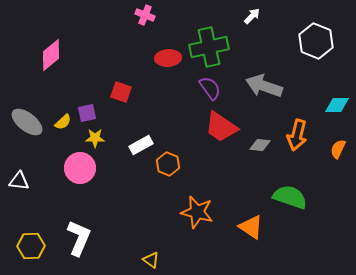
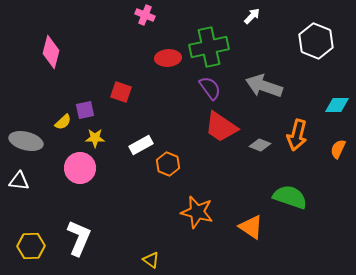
pink diamond: moved 3 px up; rotated 36 degrees counterclockwise
purple square: moved 2 px left, 3 px up
gray ellipse: moved 1 px left, 19 px down; rotated 24 degrees counterclockwise
gray diamond: rotated 15 degrees clockwise
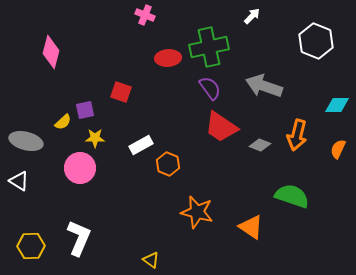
white triangle: rotated 25 degrees clockwise
green semicircle: moved 2 px right, 1 px up
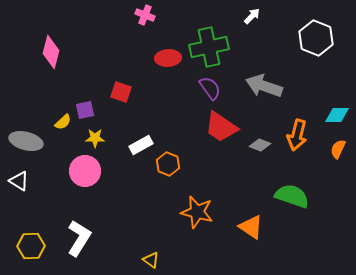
white hexagon: moved 3 px up
cyan diamond: moved 10 px down
pink circle: moved 5 px right, 3 px down
white L-shape: rotated 9 degrees clockwise
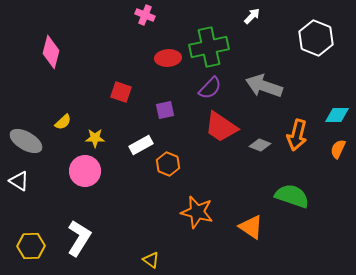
purple semicircle: rotated 80 degrees clockwise
purple square: moved 80 px right
gray ellipse: rotated 16 degrees clockwise
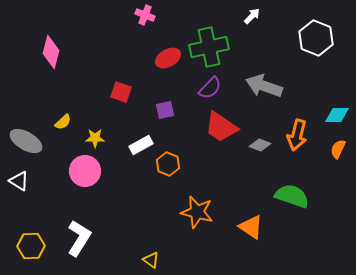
red ellipse: rotated 25 degrees counterclockwise
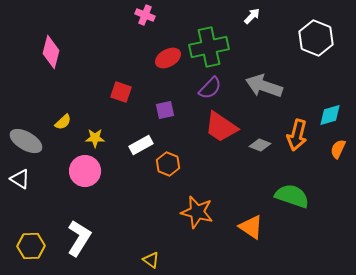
cyan diamond: moved 7 px left; rotated 15 degrees counterclockwise
white triangle: moved 1 px right, 2 px up
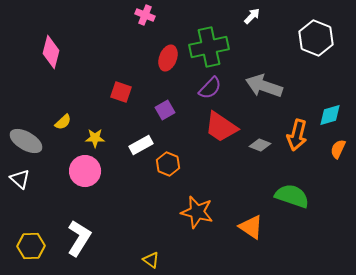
red ellipse: rotated 40 degrees counterclockwise
purple square: rotated 18 degrees counterclockwise
white triangle: rotated 10 degrees clockwise
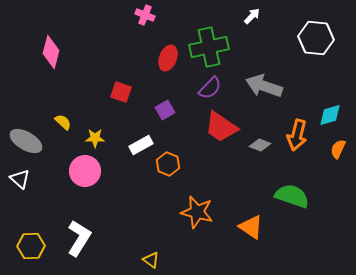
white hexagon: rotated 16 degrees counterclockwise
yellow semicircle: rotated 96 degrees counterclockwise
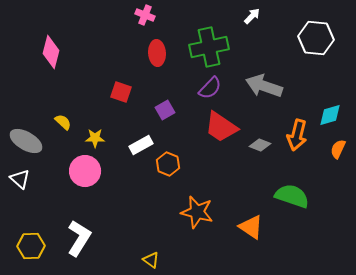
red ellipse: moved 11 px left, 5 px up; rotated 25 degrees counterclockwise
